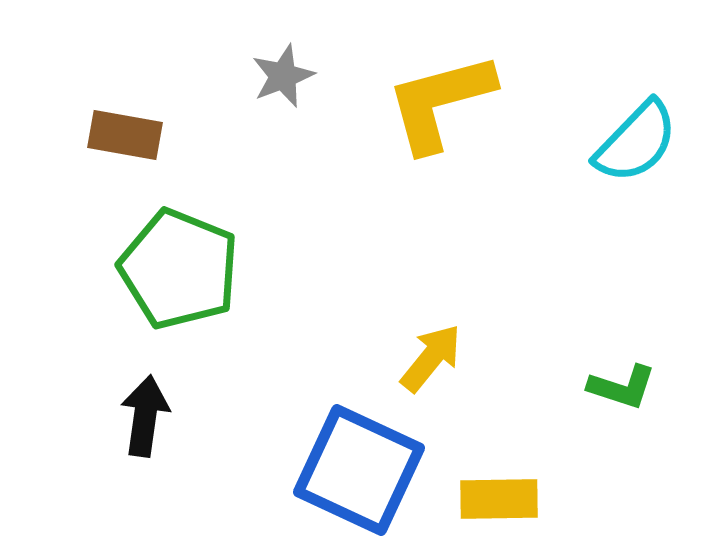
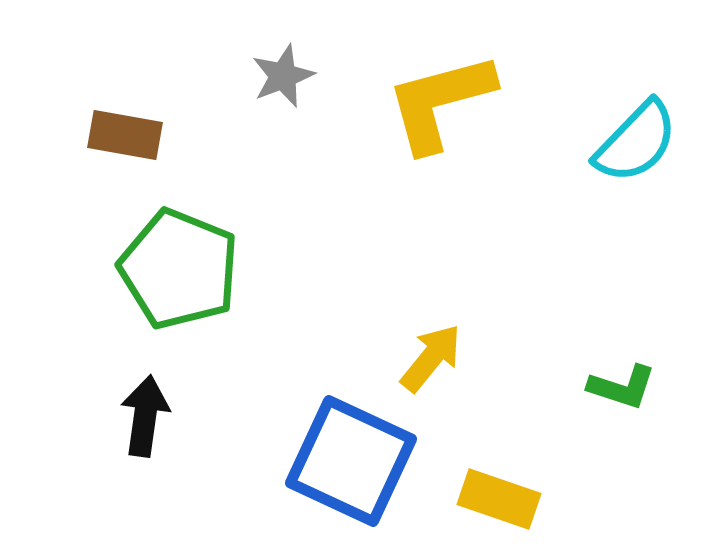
blue square: moved 8 px left, 9 px up
yellow rectangle: rotated 20 degrees clockwise
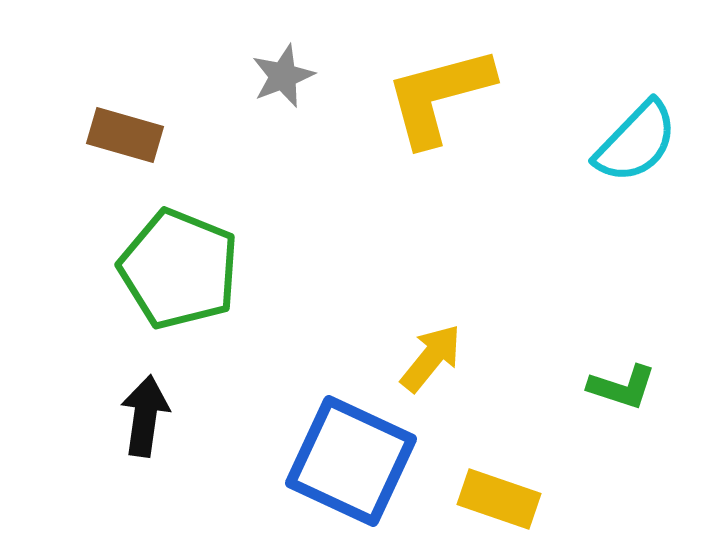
yellow L-shape: moved 1 px left, 6 px up
brown rectangle: rotated 6 degrees clockwise
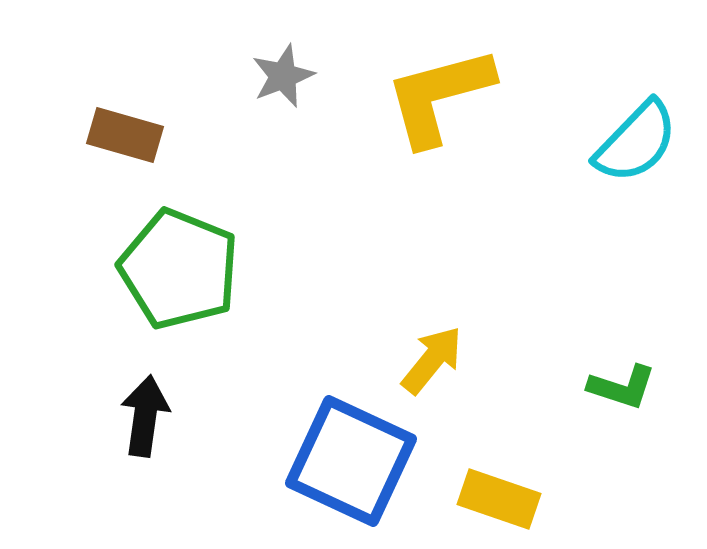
yellow arrow: moved 1 px right, 2 px down
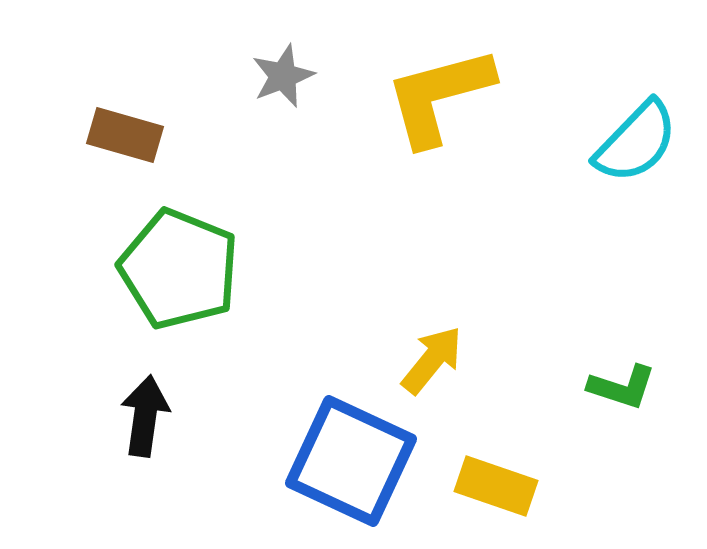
yellow rectangle: moved 3 px left, 13 px up
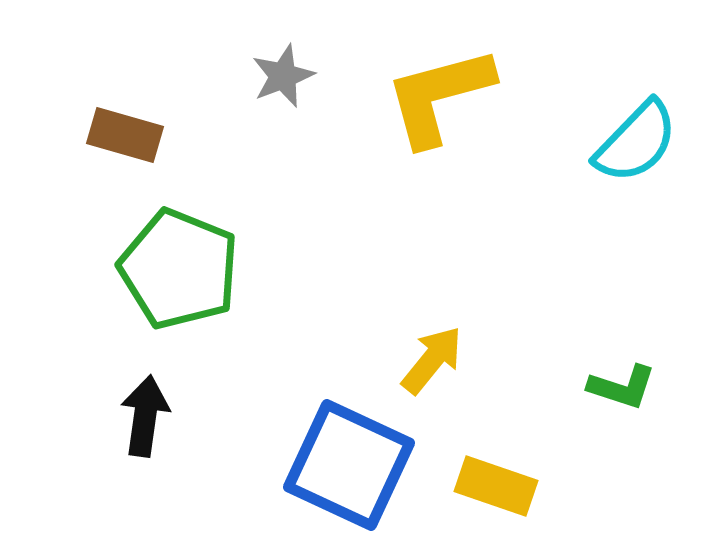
blue square: moved 2 px left, 4 px down
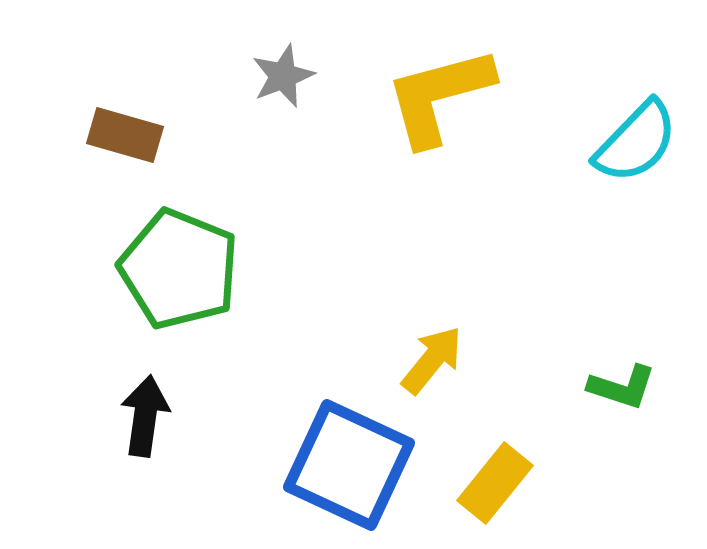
yellow rectangle: moved 1 px left, 3 px up; rotated 70 degrees counterclockwise
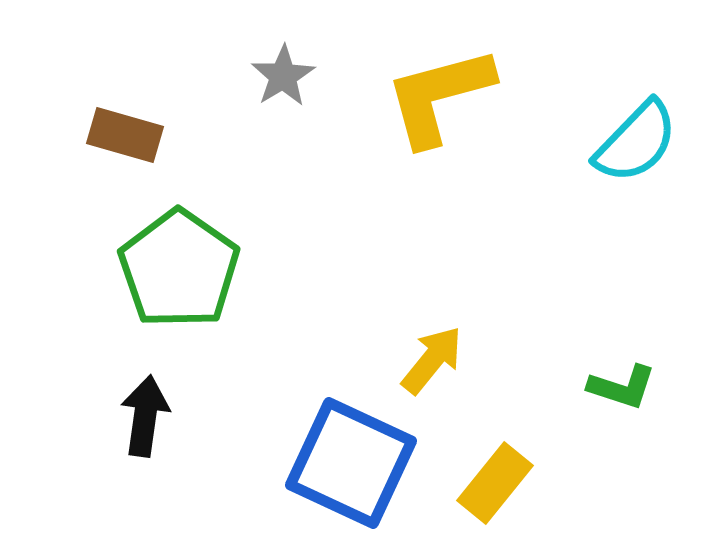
gray star: rotated 10 degrees counterclockwise
green pentagon: rotated 13 degrees clockwise
blue square: moved 2 px right, 2 px up
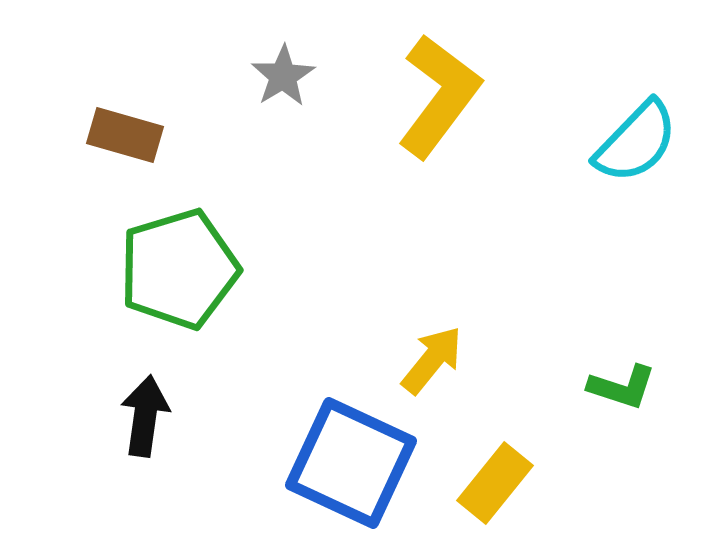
yellow L-shape: rotated 142 degrees clockwise
green pentagon: rotated 20 degrees clockwise
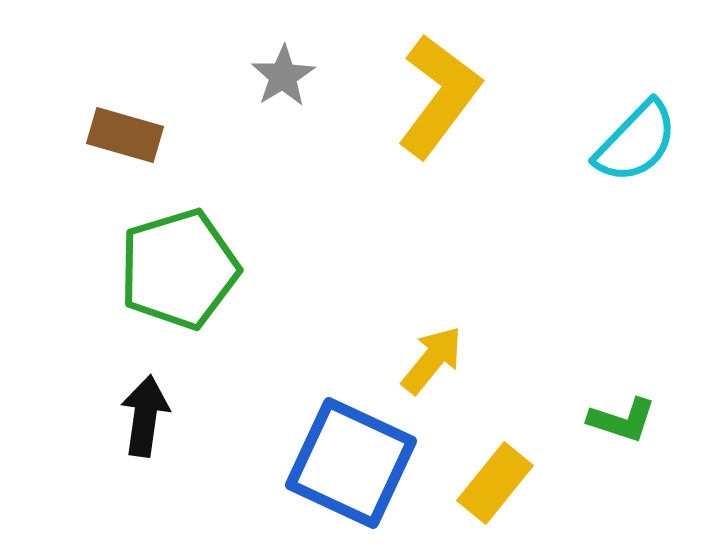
green L-shape: moved 33 px down
